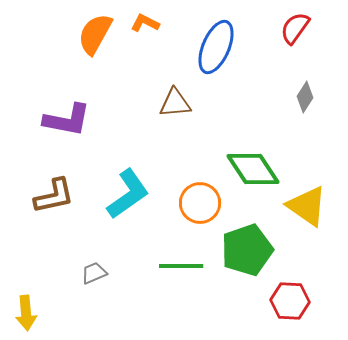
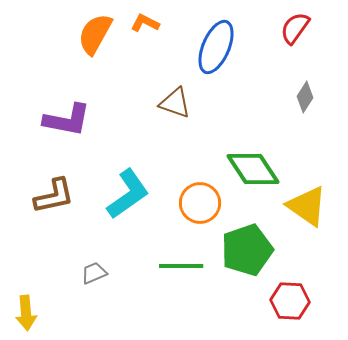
brown triangle: rotated 24 degrees clockwise
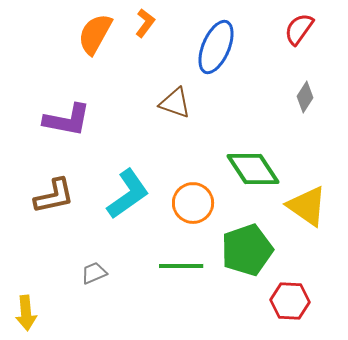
orange L-shape: rotated 100 degrees clockwise
red semicircle: moved 4 px right, 1 px down
orange circle: moved 7 px left
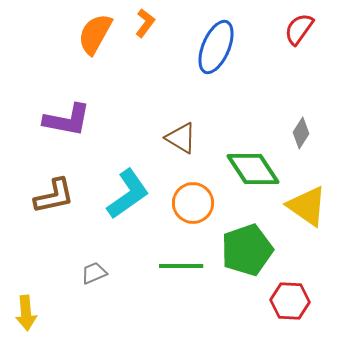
gray diamond: moved 4 px left, 36 px down
brown triangle: moved 6 px right, 35 px down; rotated 12 degrees clockwise
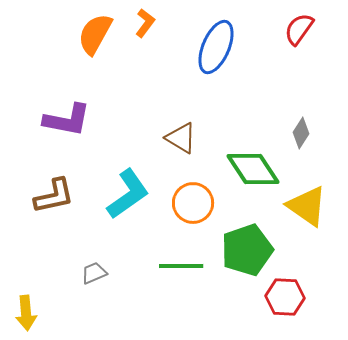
red hexagon: moved 5 px left, 4 px up
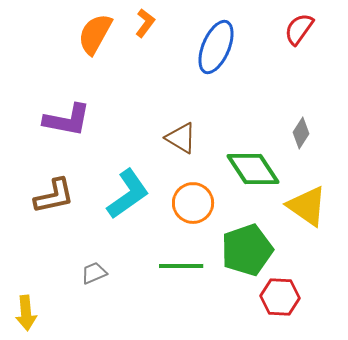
red hexagon: moved 5 px left
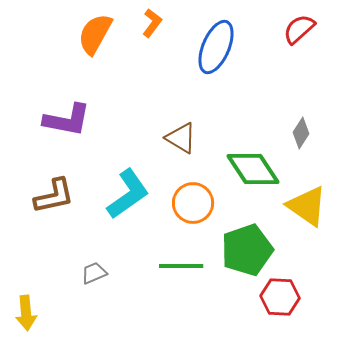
orange L-shape: moved 7 px right
red semicircle: rotated 12 degrees clockwise
